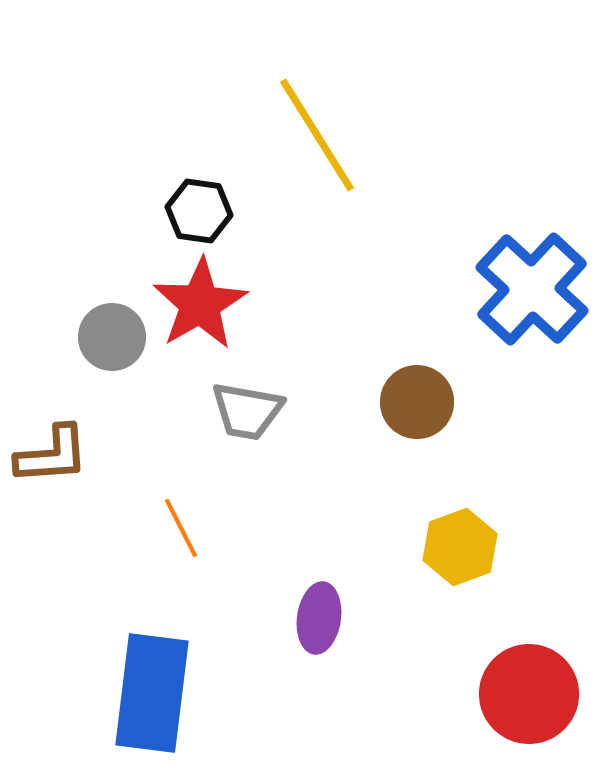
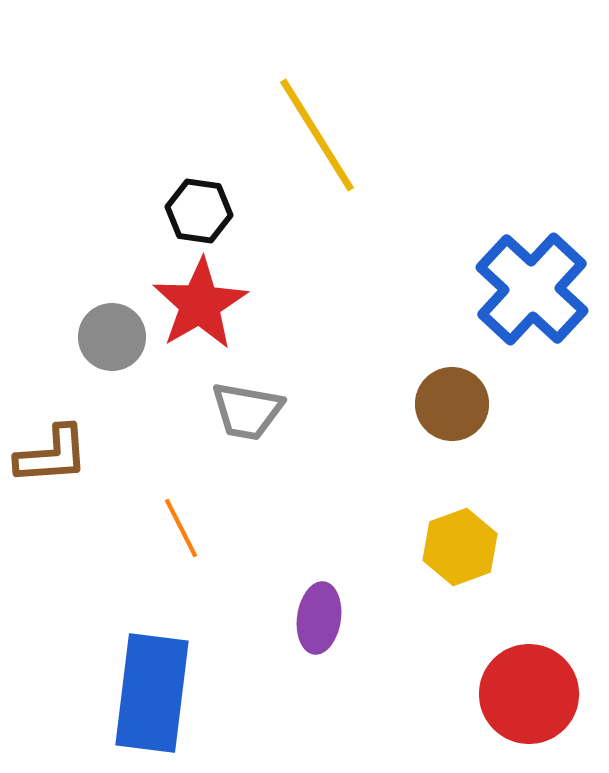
brown circle: moved 35 px right, 2 px down
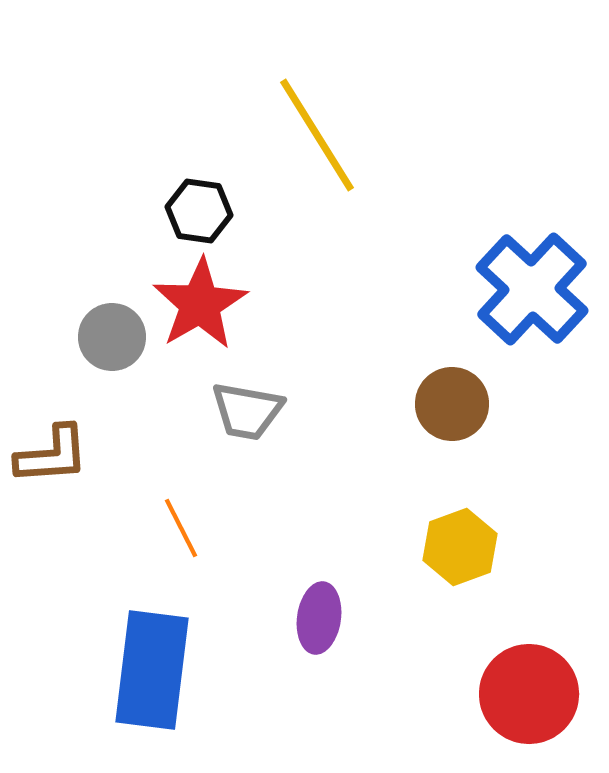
blue rectangle: moved 23 px up
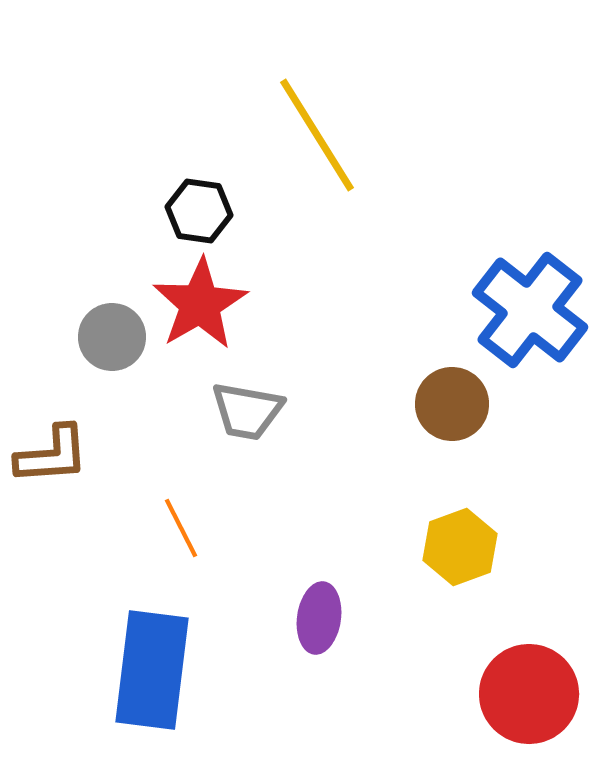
blue cross: moved 2 px left, 21 px down; rotated 5 degrees counterclockwise
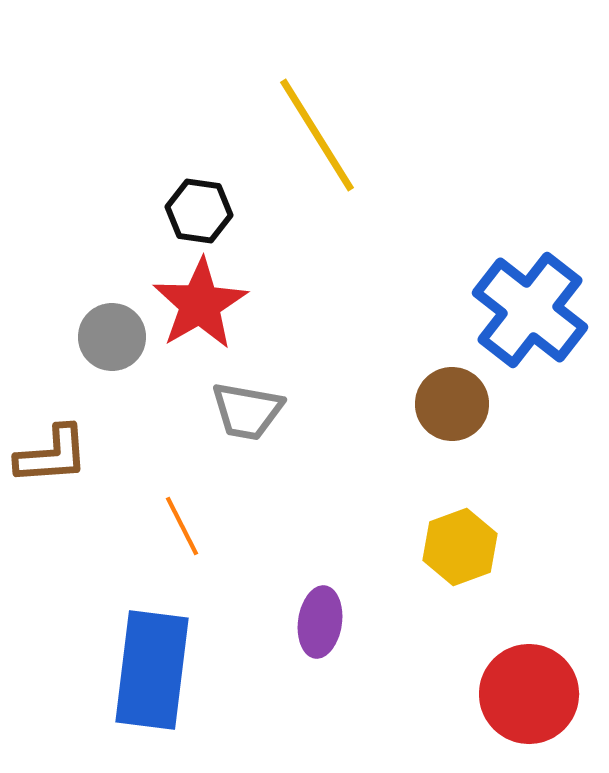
orange line: moved 1 px right, 2 px up
purple ellipse: moved 1 px right, 4 px down
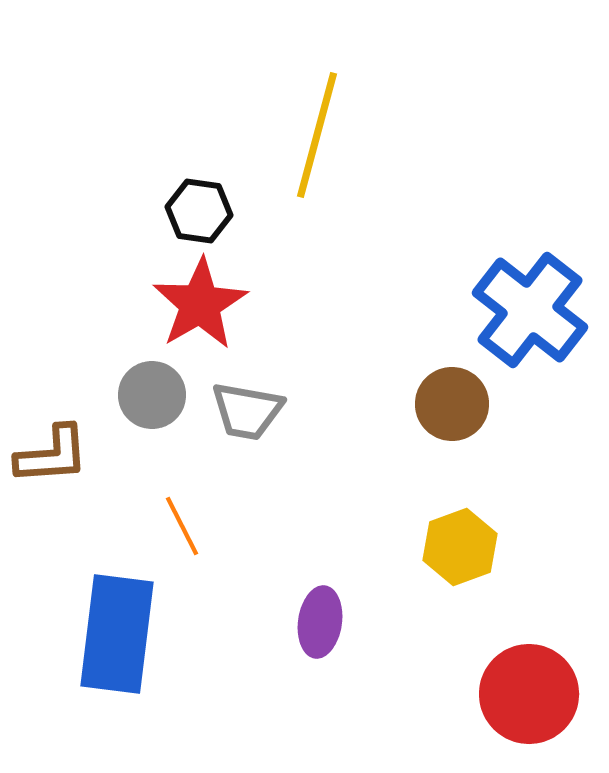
yellow line: rotated 47 degrees clockwise
gray circle: moved 40 px right, 58 px down
blue rectangle: moved 35 px left, 36 px up
